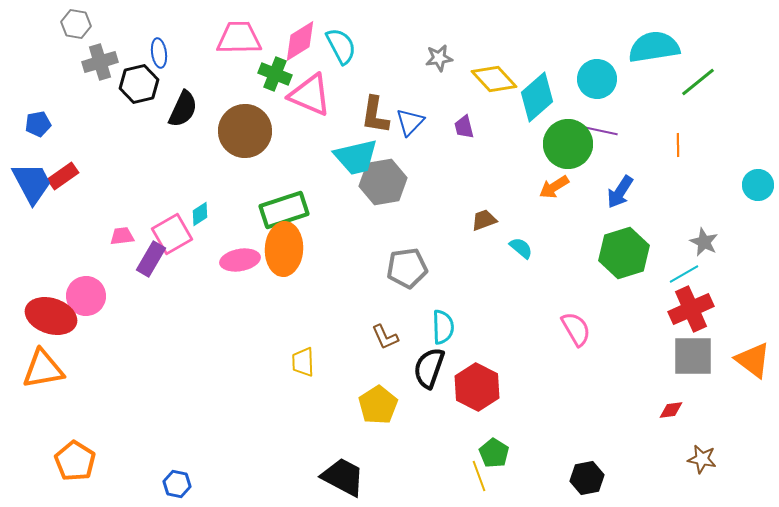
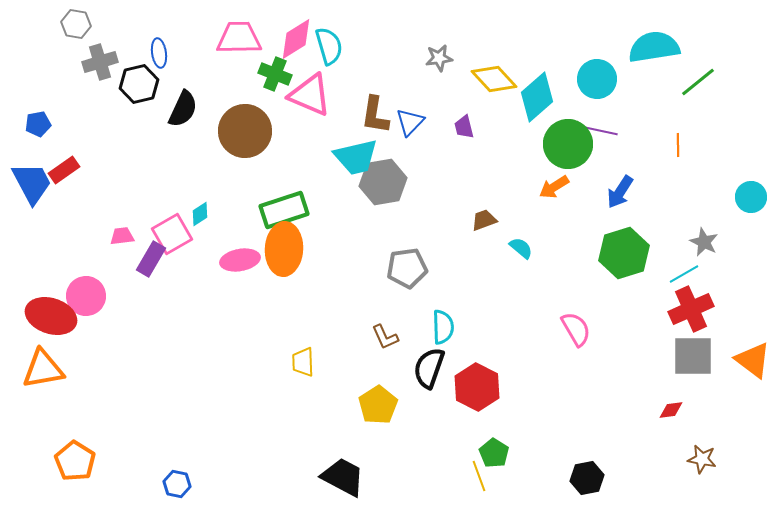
pink diamond at (300, 41): moved 4 px left, 2 px up
cyan semicircle at (341, 46): moved 12 px left; rotated 12 degrees clockwise
red rectangle at (63, 176): moved 1 px right, 6 px up
cyan circle at (758, 185): moved 7 px left, 12 px down
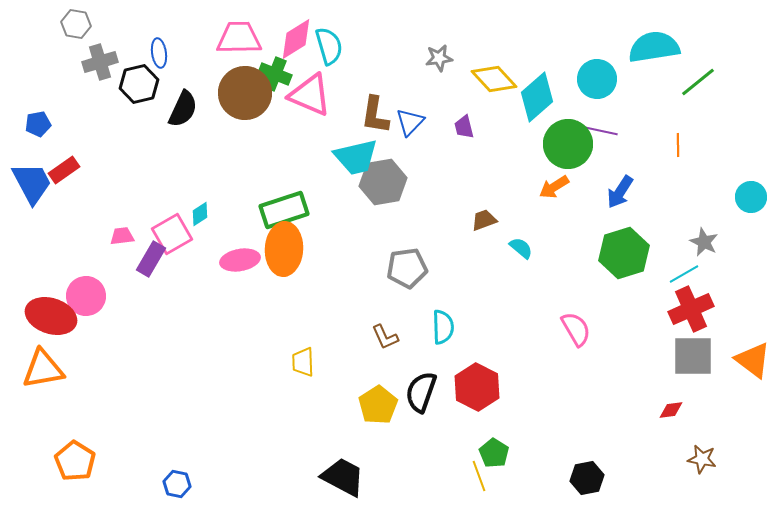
brown circle at (245, 131): moved 38 px up
black semicircle at (429, 368): moved 8 px left, 24 px down
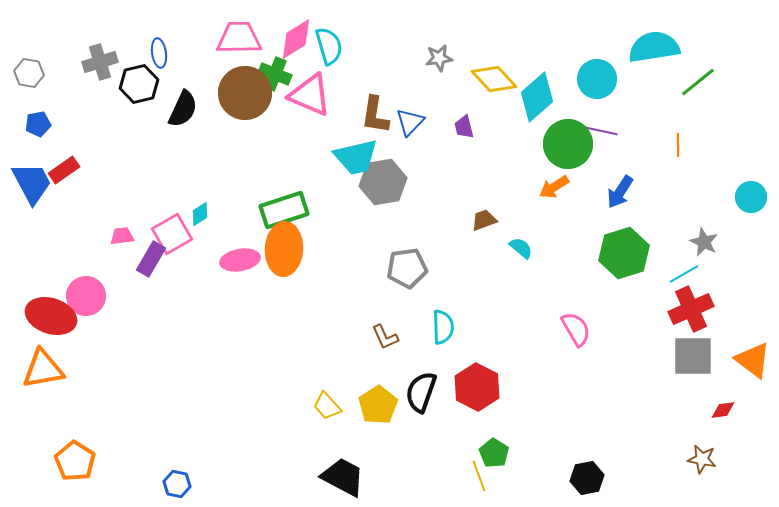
gray hexagon at (76, 24): moved 47 px left, 49 px down
yellow trapezoid at (303, 362): moved 24 px right, 44 px down; rotated 40 degrees counterclockwise
red diamond at (671, 410): moved 52 px right
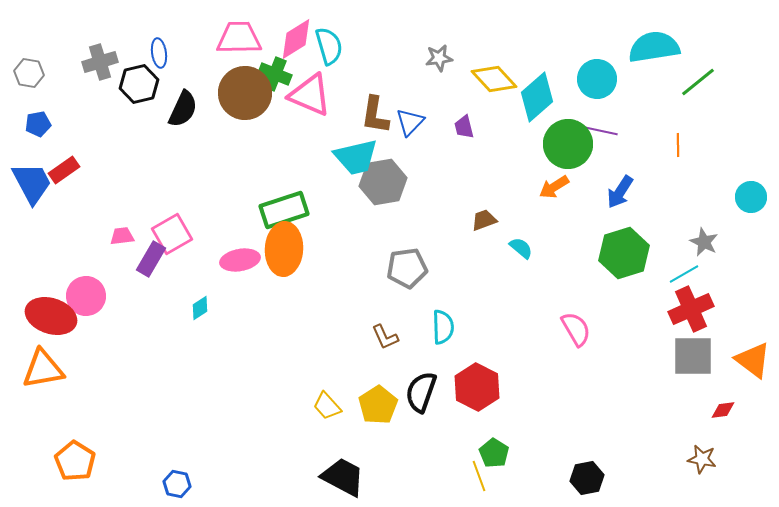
cyan diamond at (200, 214): moved 94 px down
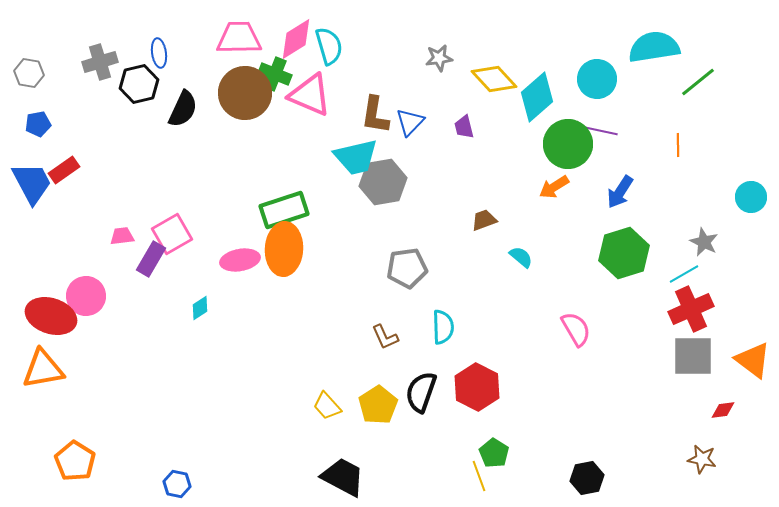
cyan semicircle at (521, 248): moved 9 px down
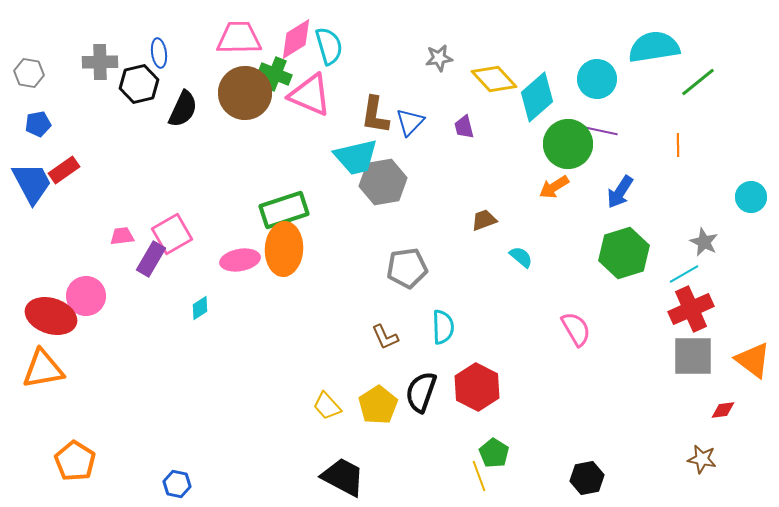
gray cross at (100, 62): rotated 16 degrees clockwise
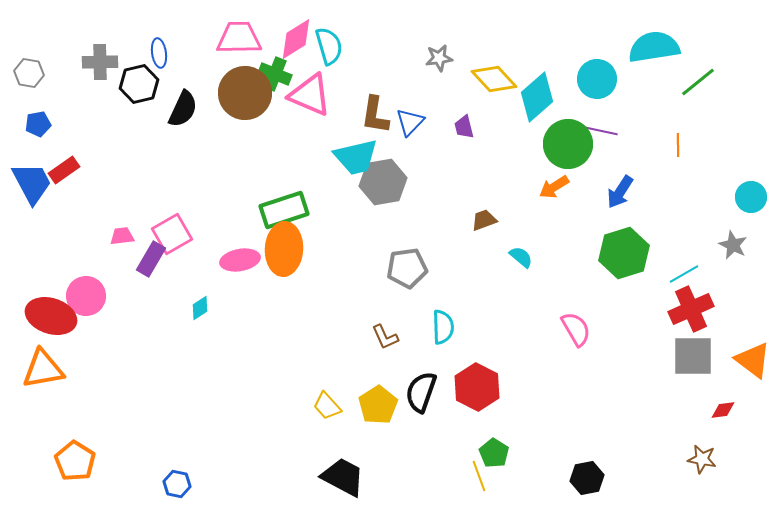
gray star at (704, 242): moved 29 px right, 3 px down
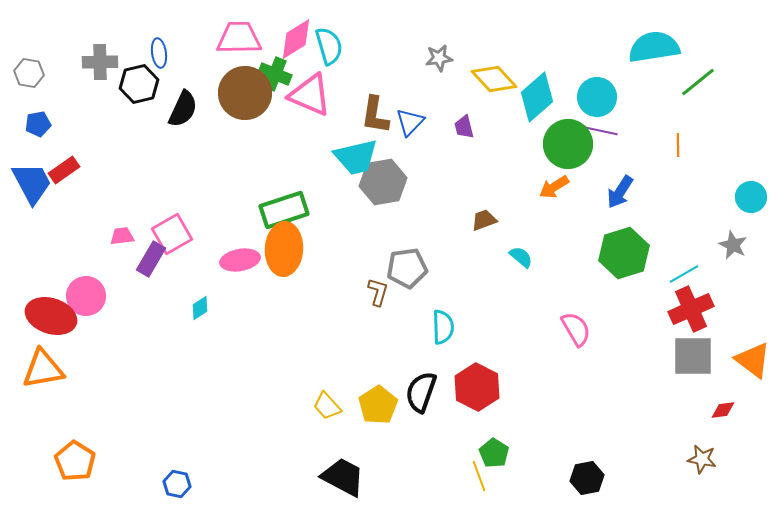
cyan circle at (597, 79): moved 18 px down
brown L-shape at (385, 337): moved 7 px left, 45 px up; rotated 140 degrees counterclockwise
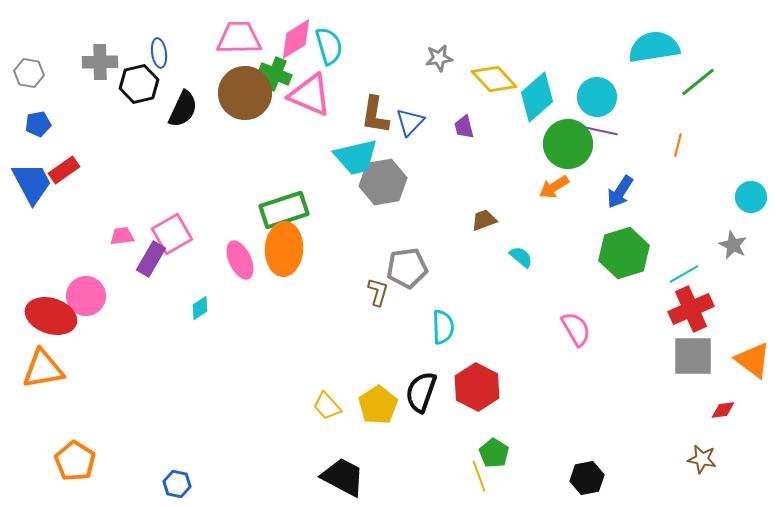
orange line at (678, 145): rotated 15 degrees clockwise
pink ellipse at (240, 260): rotated 75 degrees clockwise
